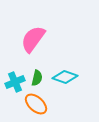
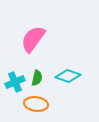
cyan diamond: moved 3 px right, 1 px up
orange ellipse: rotated 35 degrees counterclockwise
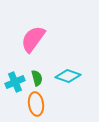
green semicircle: rotated 28 degrees counterclockwise
orange ellipse: rotated 75 degrees clockwise
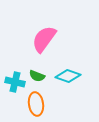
pink semicircle: moved 11 px right
green semicircle: moved 2 px up; rotated 126 degrees clockwise
cyan cross: rotated 36 degrees clockwise
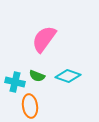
orange ellipse: moved 6 px left, 2 px down
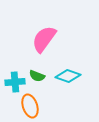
cyan cross: rotated 18 degrees counterclockwise
orange ellipse: rotated 10 degrees counterclockwise
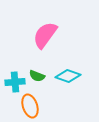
pink semicircle: moved 1 px right, 4 px up
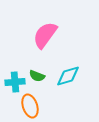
cyan diamond: rotated 35 degrees counterclockwise
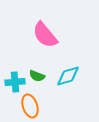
pink semicircle: rotated 76 degrees counterclockwise
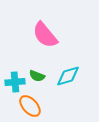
orange ellipse: rotated 25 degrees counterclockwise
